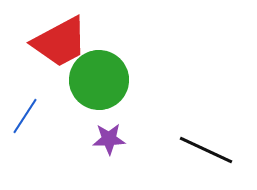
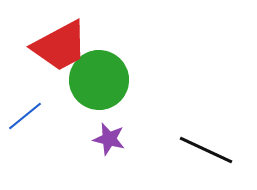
red trapezoid: moved 4 px down
blue line: rotated 18 degrees clockwise
purple star: rotated 16 degrees clockwise
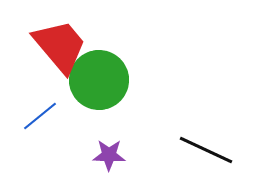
red trapezoid: rotated 102 degrees counterclockwise
blue line: moved 15 px right
purple star: moved 16 px down; rotated 12 degrees counterclockwise
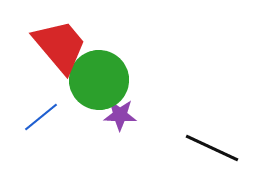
blue line: moved 1 px right, 1 px down
black line: moved 6 px right, 2 px up
purple star: moved 11 px right, 40 px up
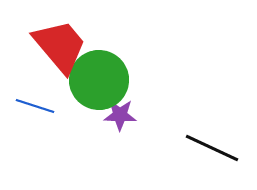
blue line: moved 6 px left, 11 px up; rotated 57 degrees clockwise
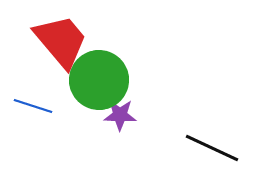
red trapezoid: moved 1 px right, 5 px up
blue line: moved 2 px left
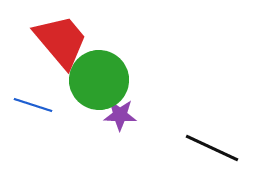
blue line: moved 1 px up
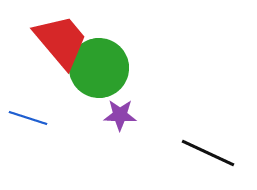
green circle: moved 12 px up
blue line: moved 5 px left, 13 px down
black line: moved 4 px left, 5 px down
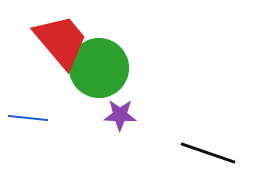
blue line: rotated 12 degrees counterclockwise
black line: rotated 6 degrees counterclockwise
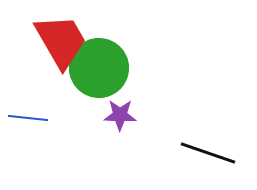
red trapezoid: rotated 10 degrees clockwise
